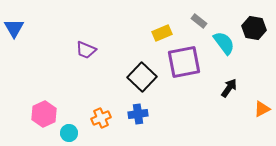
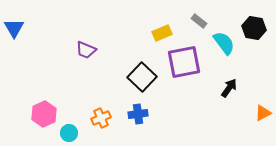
orange triangle: moved 1 px right, 4 px down
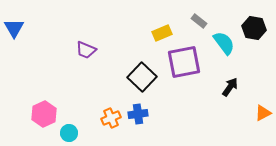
black arrow: moved 1 px right, 1 px up
orange cross: moved 10 px right
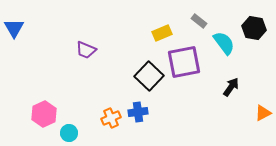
black square: moved 7 px right, 1 px up
black arrow: moved 1 px right
blue cross: moved 2 px up
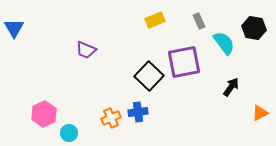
gray rectangle: rotated 28 degrees clockwise
yellow rectangle: moved 7 px left, 13 px up
orange triangle: moved 3 px left
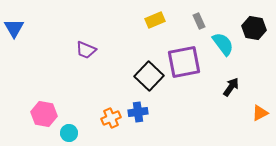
cyan semicircle: moved 1 px left, 1 px down
pink hexagon: rotated 25 degrees counterclockwise
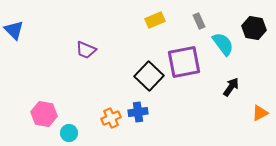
blue triangle: moved 2 px down; rotated 15 degrees counterclockwise
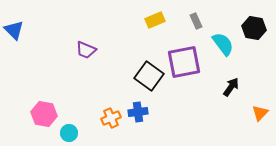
gray rectangle: moved 3 px left
black square: rotated 8 degrees counterclockwise
orange triangle: rotated 18 degrees counterclockwise
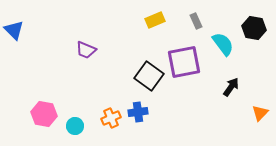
cyan circle: moved 6 px right, 7 px up
